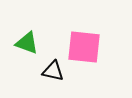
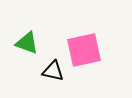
pink square: moved 3 px down; rotated 18 degrees counterclockwise
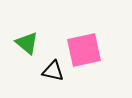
green triangle: rotated 20 degrees clockwise
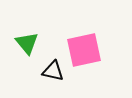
green triangle: rotated 10 degrees clockwise
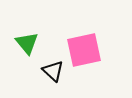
black triangle: rotated 30 degrees clockwise
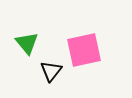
black triangle: moved 2 px left; rotated 25 degrees clockwise
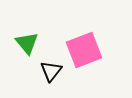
pink square: rotated 9 degrees counterclockwise
